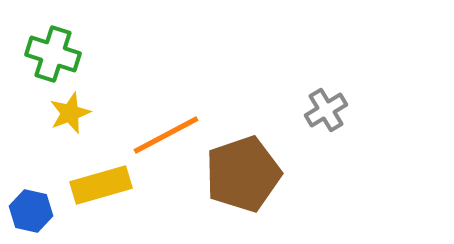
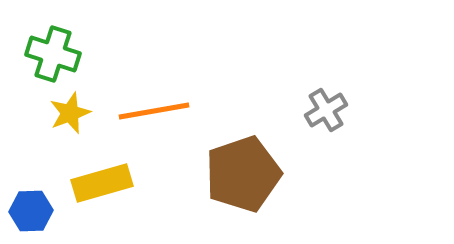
orange line: moved 12 px left, 24 px up; rotated 18 degrees clockwise
yellow rectangle: moved 1 px right, 2 px up
blue hexagon: rotated 15 degrees counterclockwise
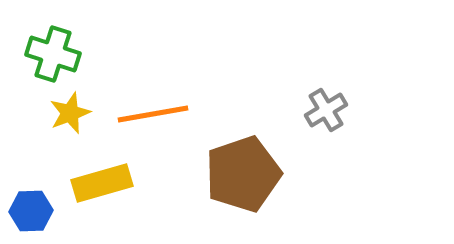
orange line: moved 1 px left, 3 px down
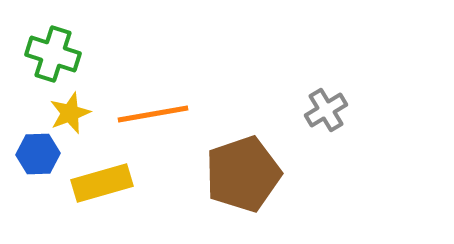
blue hexagon: moved 7 px right, 57 px up
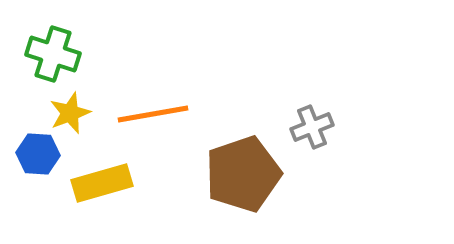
gray cross: moved 14 px left, 17 px down; rotated 9 degrees clockwise
blue hexagon: rotated 6 degrees clockwise
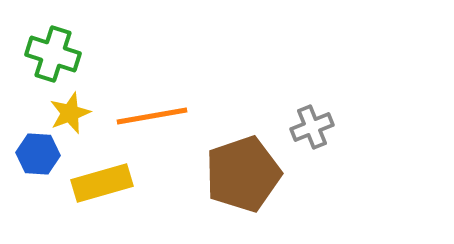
orange line: moved 1 px left, 2 px down
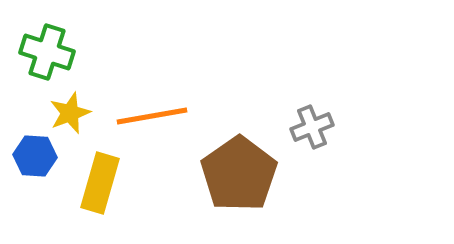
green cross: moved 6 px left, 2 px up
blue hexagon: moved 3 px left, 2 px down
brown pentagon: moved 4 px left; rotated 16 degrees counterclockwise
yellow rectangle: moved 2 px left; rotated 58 degrees counterclockwise
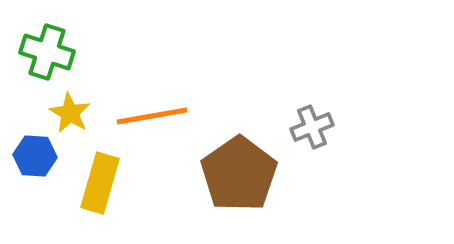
yellow star: rotated 21 degrees counterclockwise
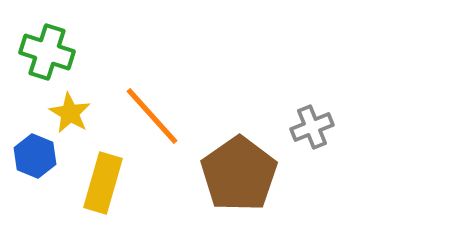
orange line: rotated 58 degrees clockwise
blue hexagon: rotated 18 degrees clockwise
yellow rectangle: moved 3 px right
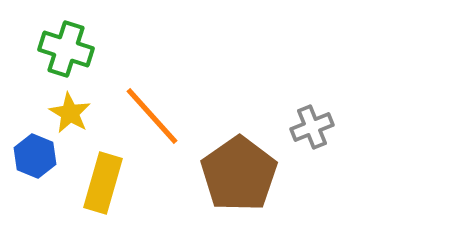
green cross: moved 19 px right, 3 px up
